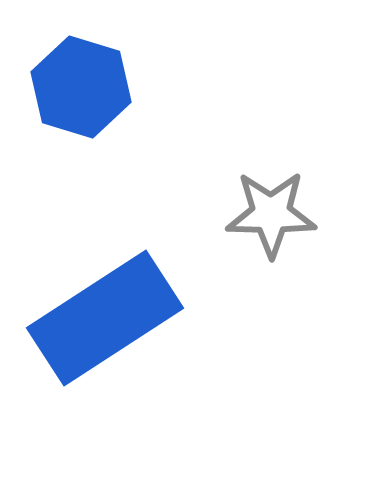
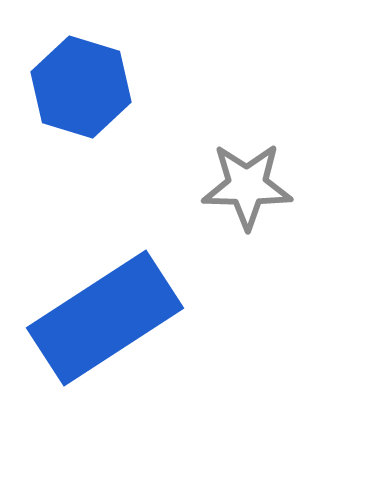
gray star: moved 24 px left, 28 px up
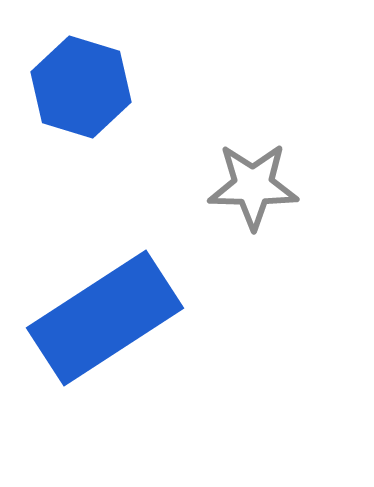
gray star: moved 6 px right
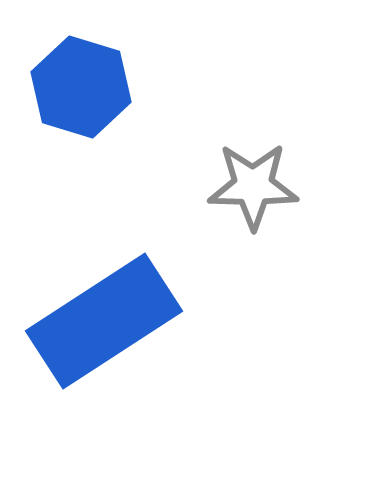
blue rectangle: moved 1 px left, 3 px down
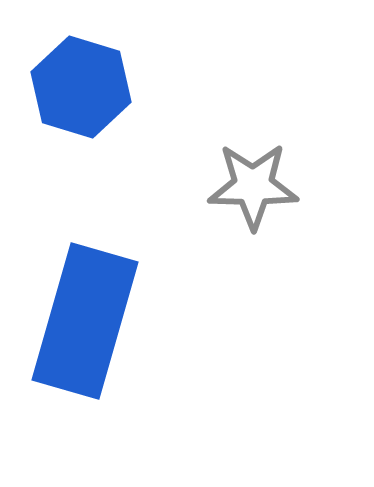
blue rectangle: moved 19 px left; rotated 41 degrees counterclockwise
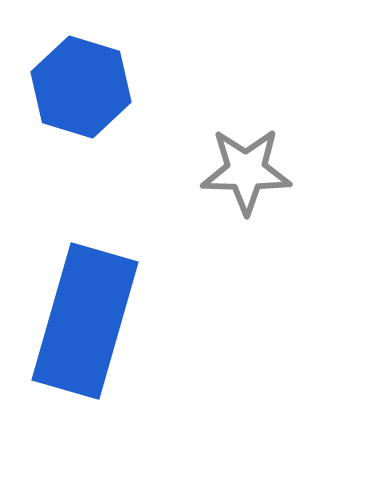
gray star: moved 7 px left, 15 px up
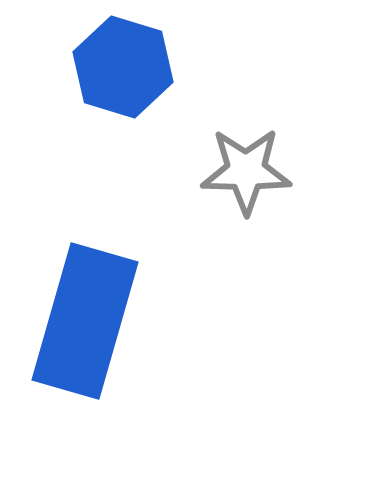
blue hexagon: moved 42 px right, 20 px up
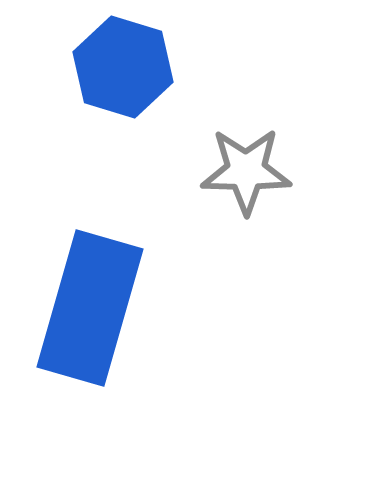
blue rectangle: moved 5 px right, 13 px up
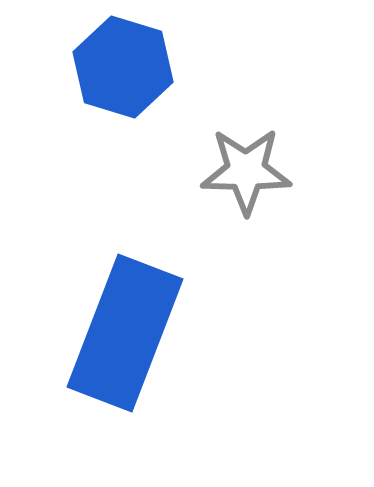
blue rectangle: moved 35 px right, 25 px down; rotated 5 degrees clockwise
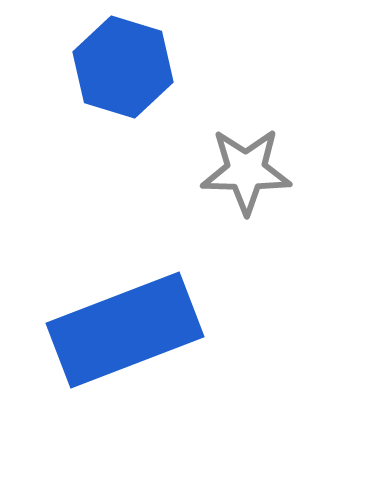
blue rectangle: moved 3 px up; rotated 48 degrees clockwise
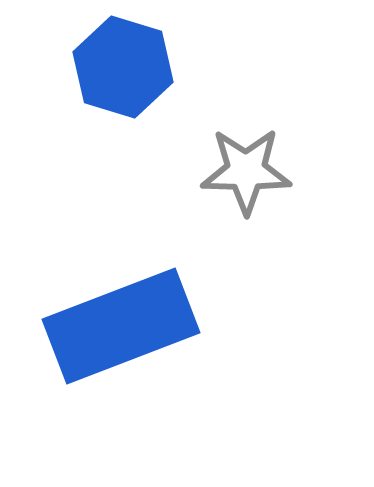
blue rectangle: moved 4 px left, 4 px up
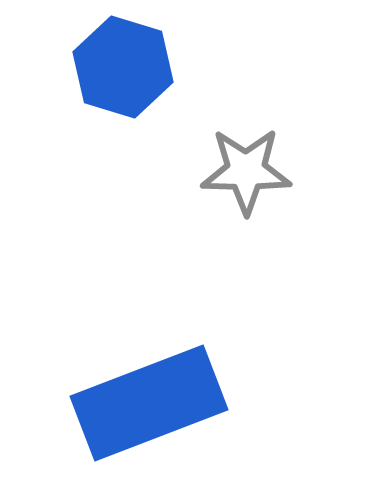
blue rectangle: moved 28 px right, 77 px down
